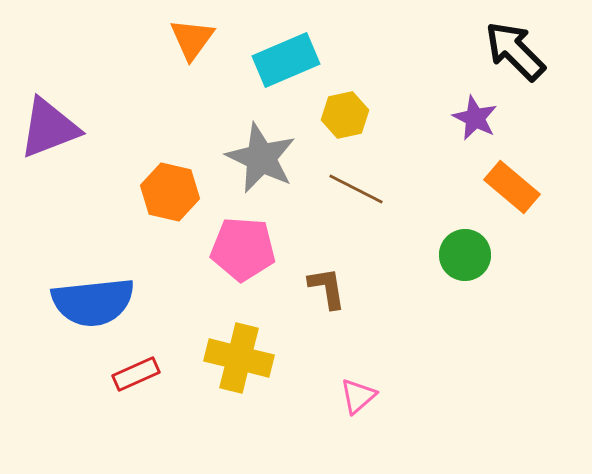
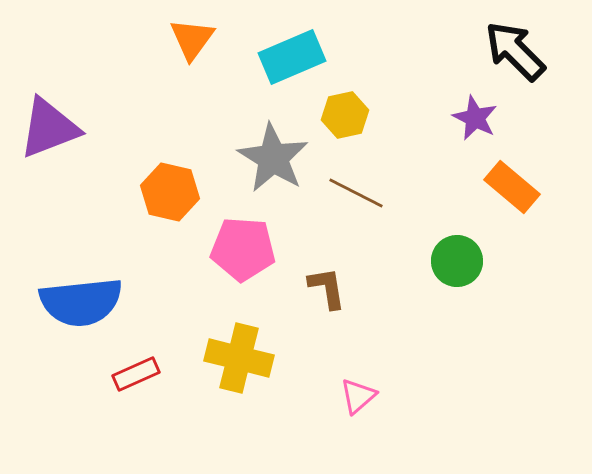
cyan rectangle: moved 6 px right, 3 px up
gray star: moved 12 px right; rotated 6 degrees clockwise
brown line: moved 4 px down
green circle: moved 8 px left, 6 px down
blue semicircle: moved 12 px left
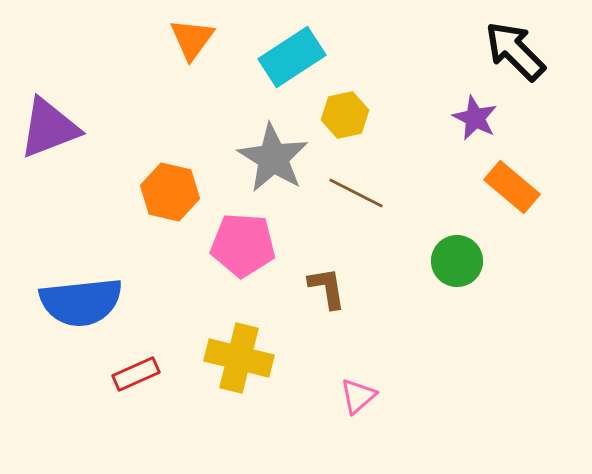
cyan rectangle: rotated 10 degrees counterclockwise
pink pentagon: moved 4 px up
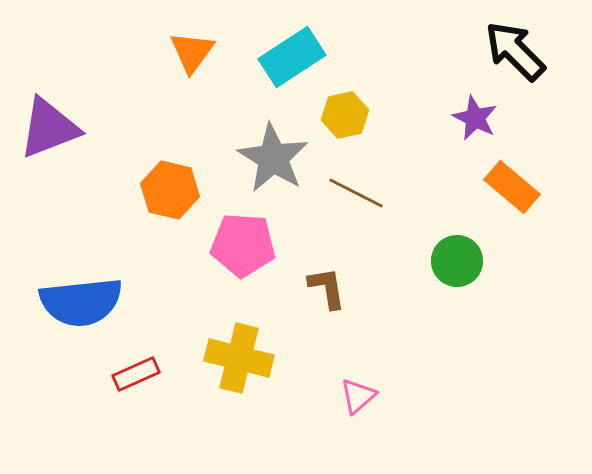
orange triangle: moved 13 px down
orange hexagon: moved 2 px up
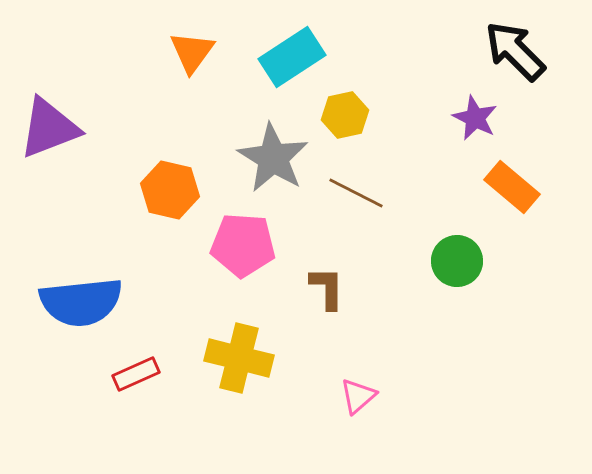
brown L-shape: rotated 9 degrees clockwise
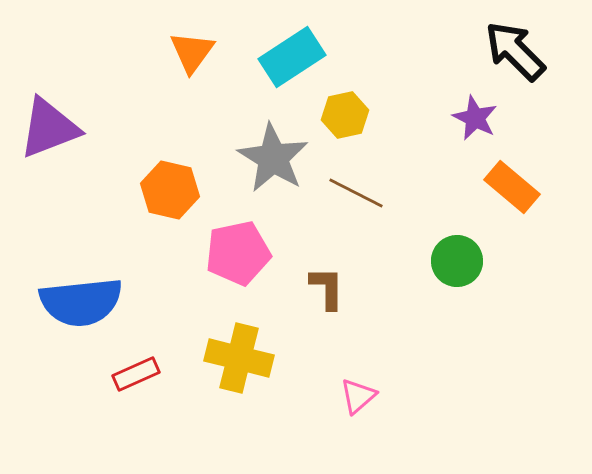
pink pentagon: moved 5 px left, 8 px down; rotated 16 degrees counterclockwise
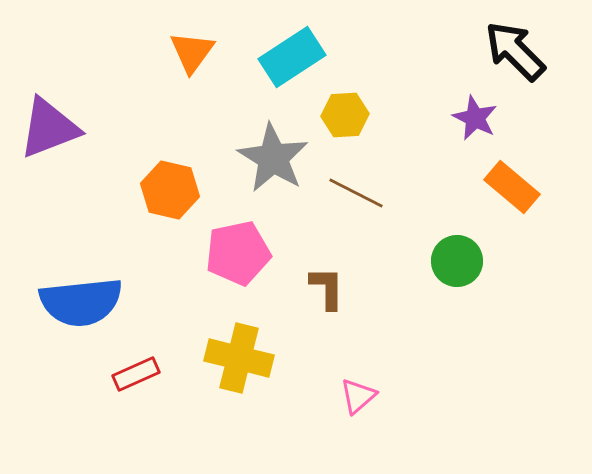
yellow hexagon: rotated 9 degrees clockwise
